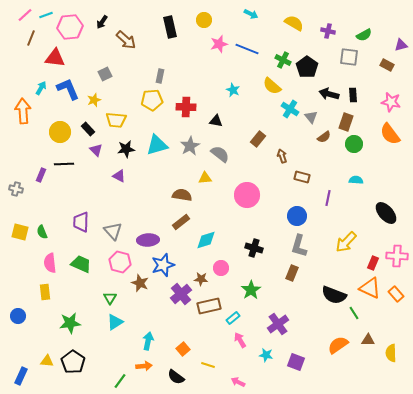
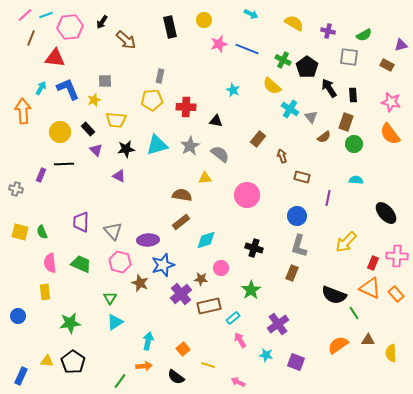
gray square at (105, 74): moved 7 px down; rotated 24 degrees clockwise
black arrow at (329, 94): moved 6 px up; rotated 42 degrees clockwise
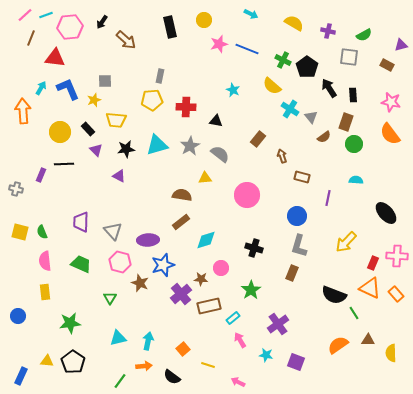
pink semicircle at (50, 263): moved 5 px left, 2 px up
cyan triangle at (115, 322): moved 3 px right, 16 px down; rotated 18 degrees clockwise
black semicircle at (176, 377): moved 4 px left
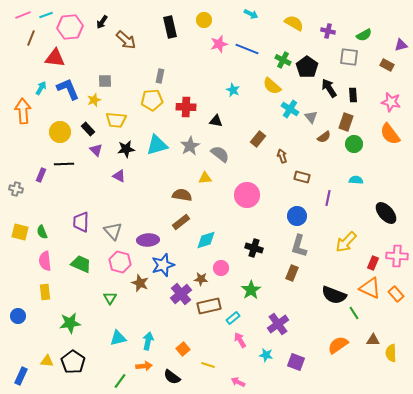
pink line at (25, 15): moved 2 px left; rotated 21 degrees clockwise
brown triangle at (368, 340): moved 5 px right
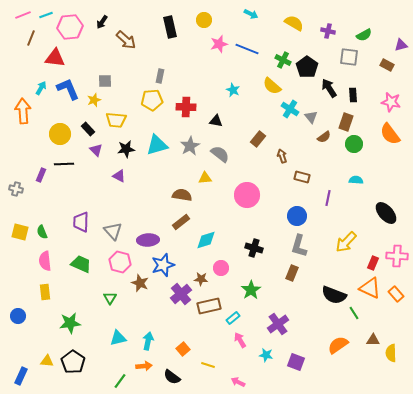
yellow circle at (60, 132): moved 2 px down
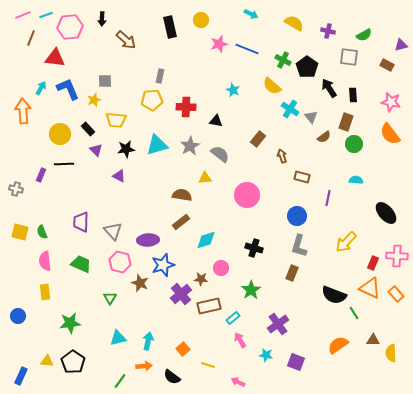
yellow circle at (204, 20): moved 3 px left
black arrow at (102, 22): moved 3 px up; rotated 32 degrees counterclockwise
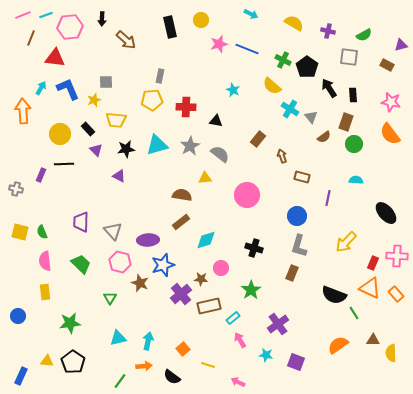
gray square at (105, 81): moved 1 px right, 1 px down
green trapezoid at (81, 264): rotated 20 degrees clockwise
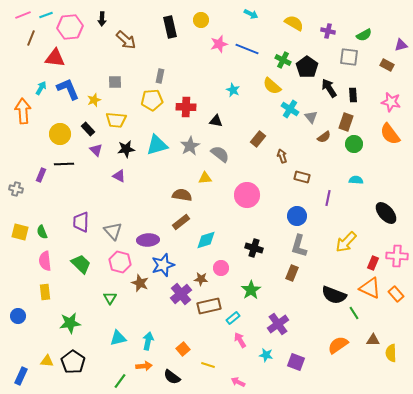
gray square at (106, 82): moved 9 px right
